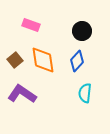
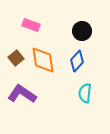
brown square: moved 1 px right, 2 px up
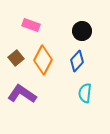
orange diamond: rotated 36 degrees clockwise
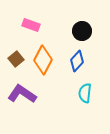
brown square: moved 1 px down
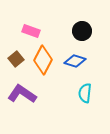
pink rectangle: moved 6 px down
blue diamond: moved 2 px left; rotated 65 degrees clockwise
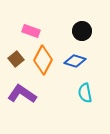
cyan semicircle: rotated 18 degrees counterclockwise
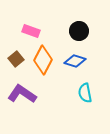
black circle: moved 3 px left
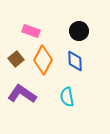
blue diamond: rotated 70 degrees clockwise
cyan semicircle: moved 18 px left, 4 px down
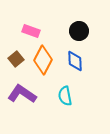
cyan semicircle: moved 2 px left, 1 px up
